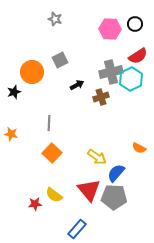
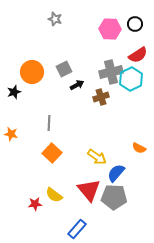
red semicircle: moved 1 px up
gray square: moved 4 px right, 9 px down
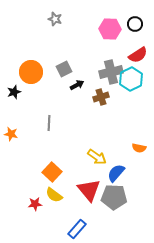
orange circle: moved 1 px left
orange semicircle: rotated 16 degrees counterclockwise
orange square: moved 19 px down
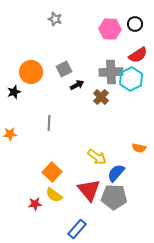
gray cross: rotated 10 degrees clockwise
brown cross: rotated 28 degrees counterclockwise
orange star: moved 1 px left; rotated 16 degrees counterclockwise
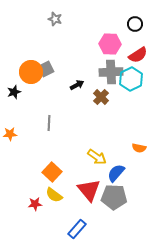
pink hexagon: moved 15 px down
gray square: moved 18 px left
